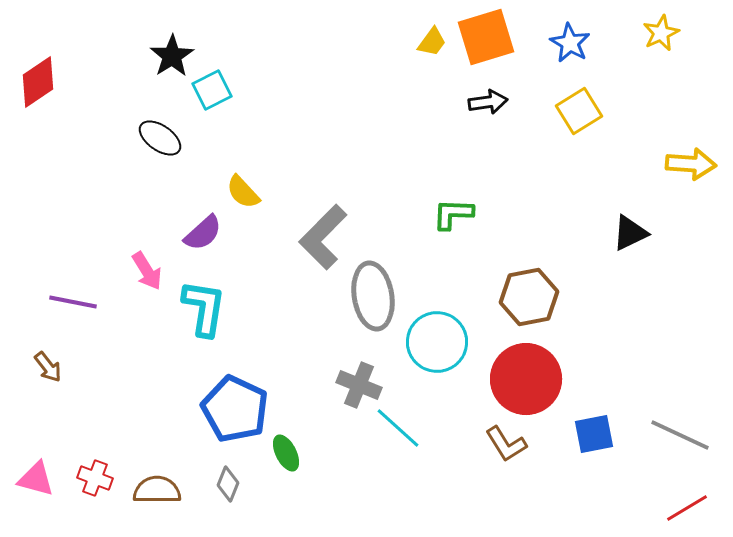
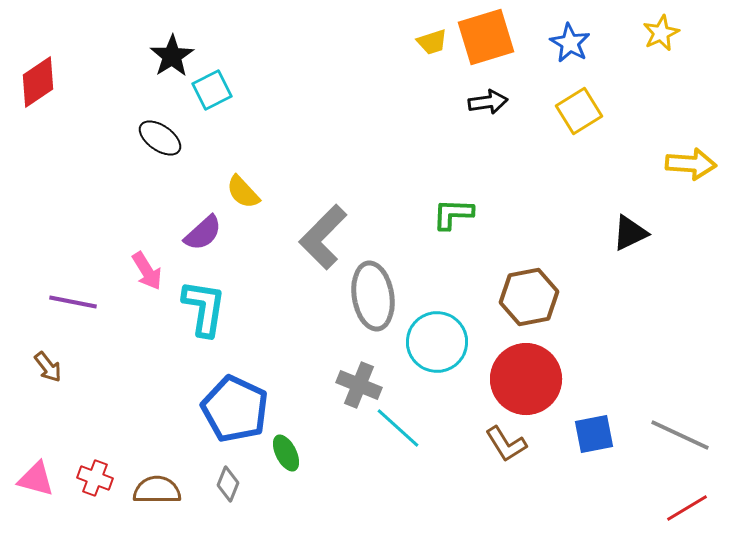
yellow trapezoid: rotated 36 degrees clockwise
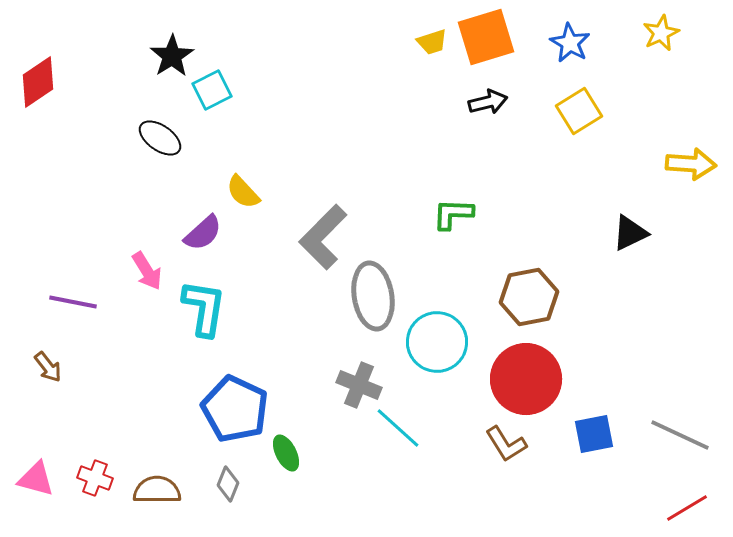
black arrow: rotated 6 degrees counterclockwise
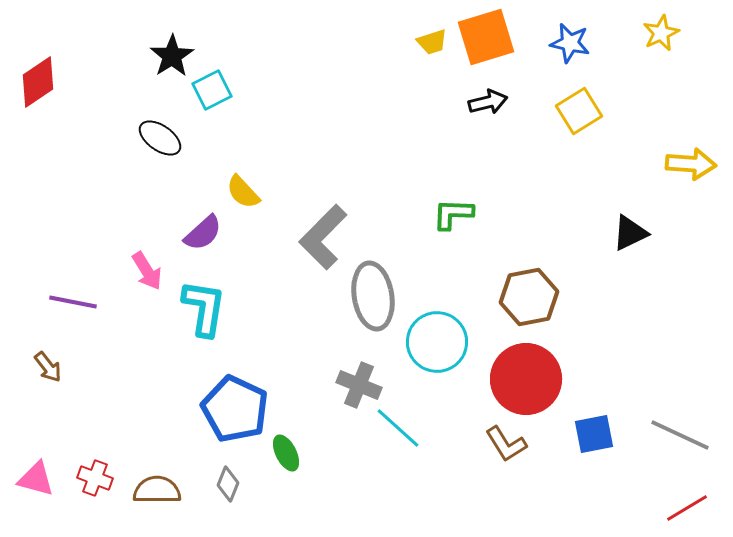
blue star: rotated 18 degrees counterclockwise
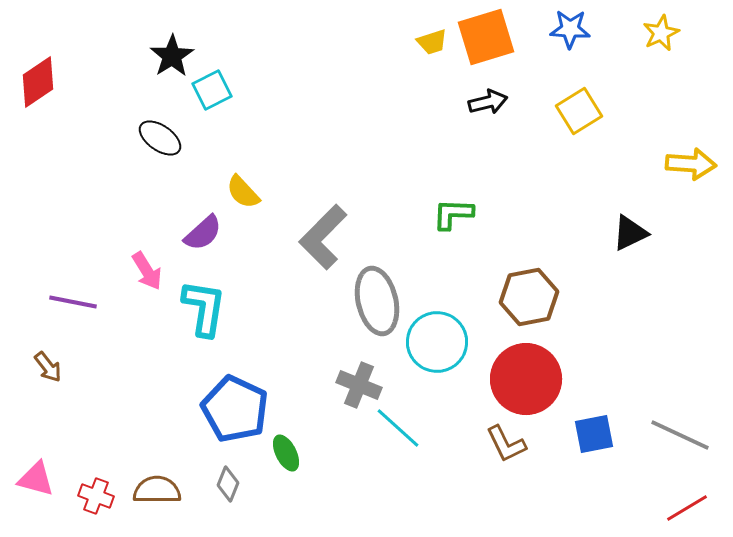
blue star: moved 14 px up; rotated 9 degrees counterclockwise
gray ellipse: moved 4 px right, 5 px down; rotated 4 degrees counterclockwise
brown L-shape: rotated 6 degrees clockwise
red cross: moved 1 px right, 18 px down
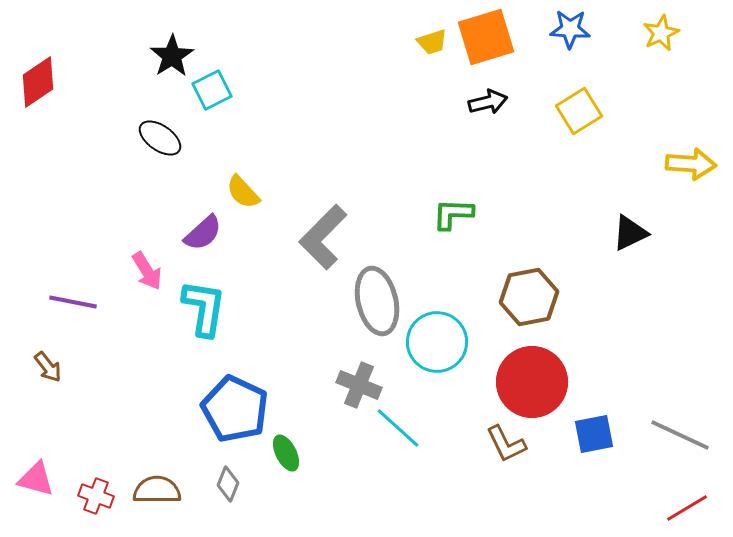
red circle: moved 6 px right, 3 px down
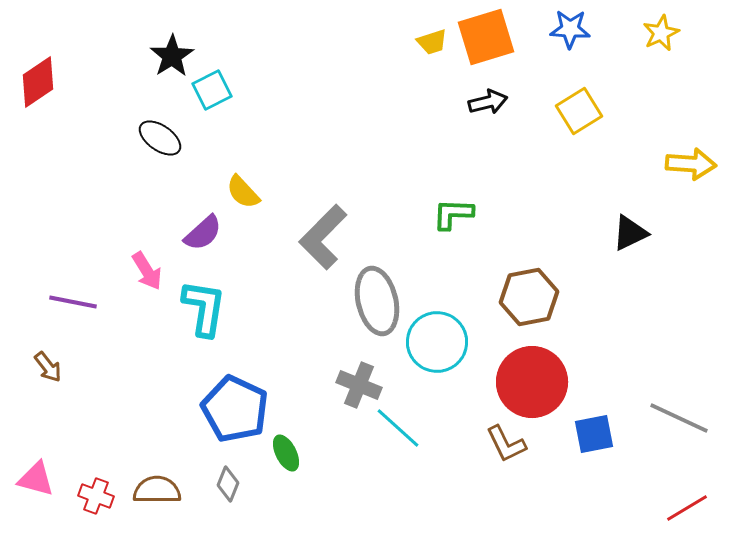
gray line: moved 1 px left, 17 px up
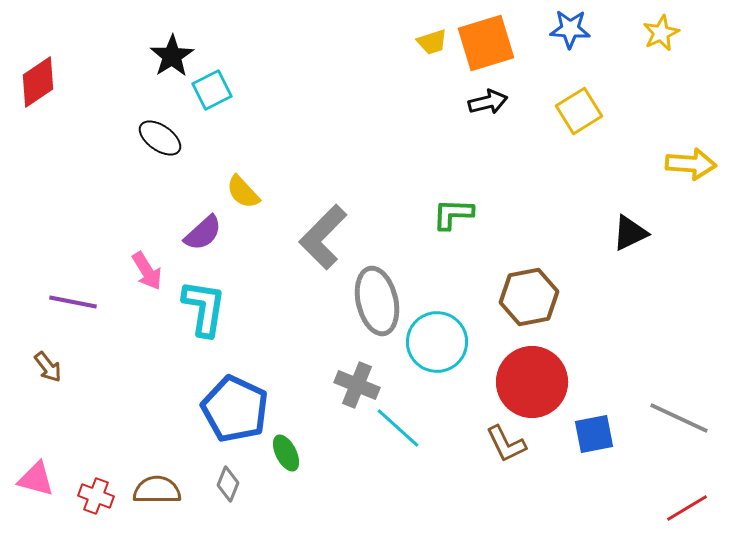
orange square: moved 6 px down
gray cross: moved 2 px left
